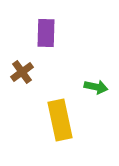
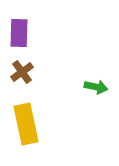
purple rectangle: moved 27 px left
yellow rectangle: moved 34 px left, 4 px down
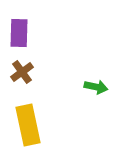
yellow rectangle: moved 2 px right, 1 px down
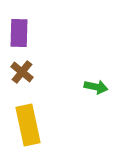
brown cross: rotated 15 degrees counterclockwise
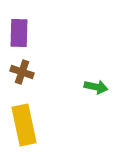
brown cross: rotated 20 degrees counterclockwise
yellow rectangle: moved 4 px left
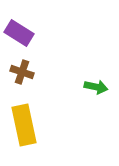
purple rectangle: rotated 60 degrees counterclockwise
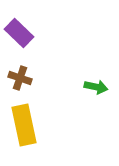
purple rectangle: rotated 12 degrees clockwise
brown cross: moved 2 px left, 6 px down
